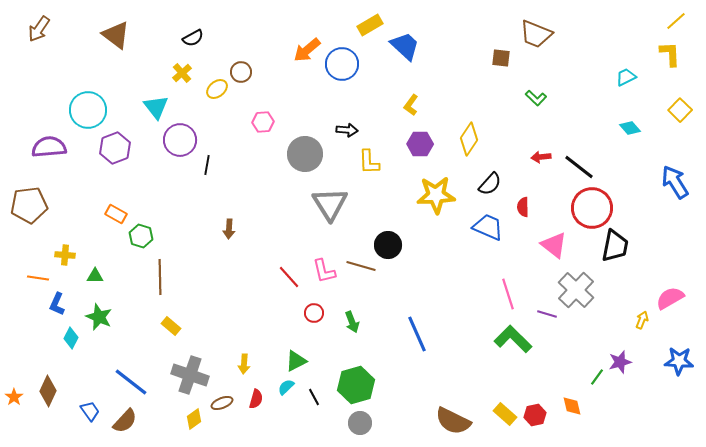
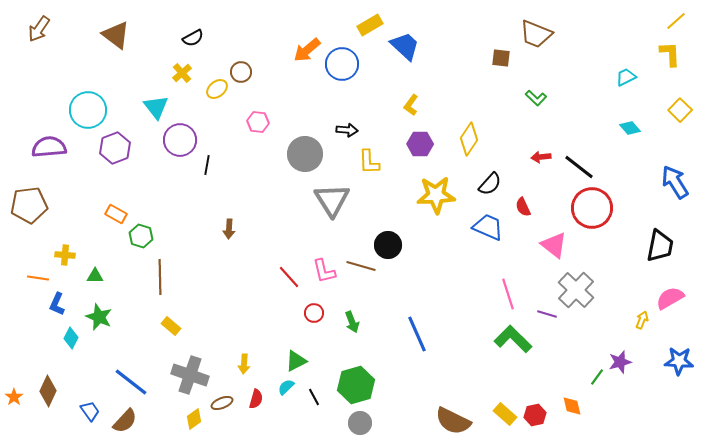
pink hexagon at (263, 122): moved 5 px left; rotated 10 degrees clockwise
gray triangle at (330, 204): moved 2 px right, 4 px up
red semicircle at (523, 207): rotated 24 degrees counterclockwise
black trapezoid at (615, 246): moved 45 px right
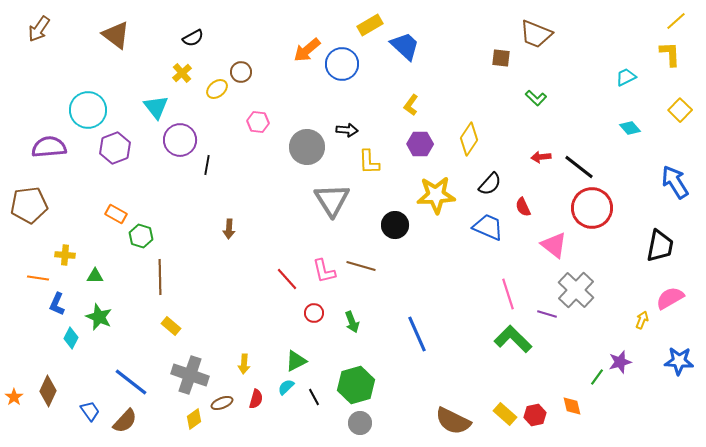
gray circle at (305, 154): moved 2 px right, 7 px up
black circle at (388, 245): moved 7 px right, 20 px up
red line at (289, 277): moved 2 px left, 2 px down
